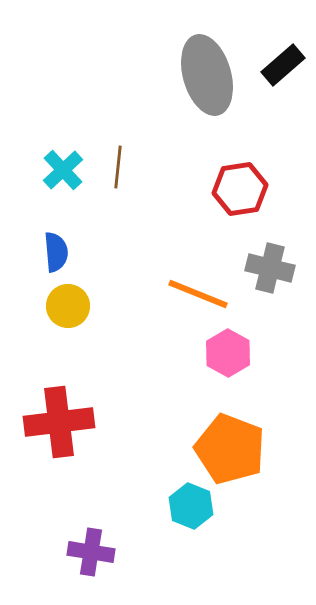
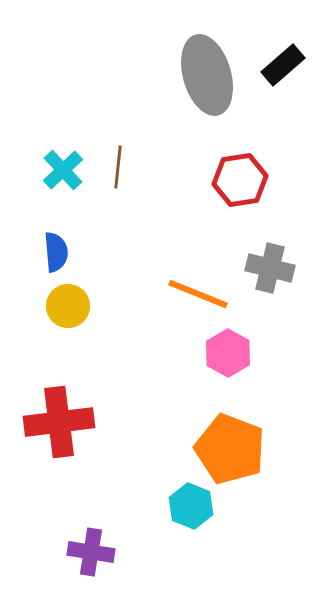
red hexagon: moved 9 px up
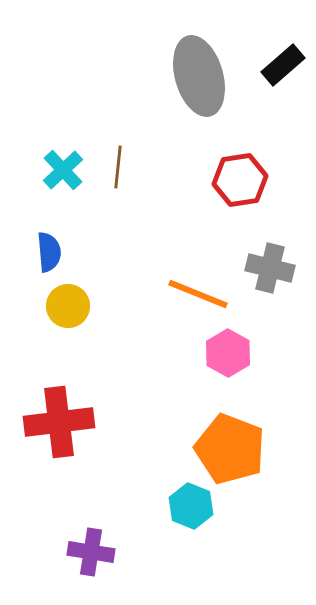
gray ellipse: moved 8 px left, 1 px down
blue semicircle: moved 7 px left
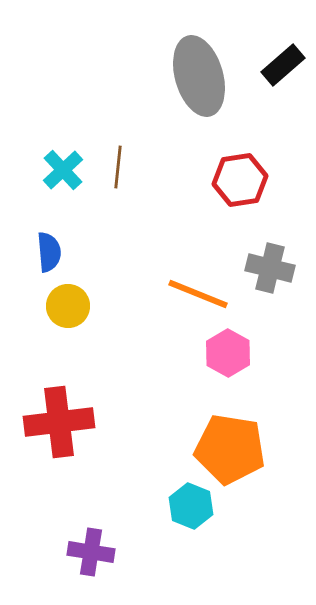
orange pentagon: rotated 12 degrees counterclockwise
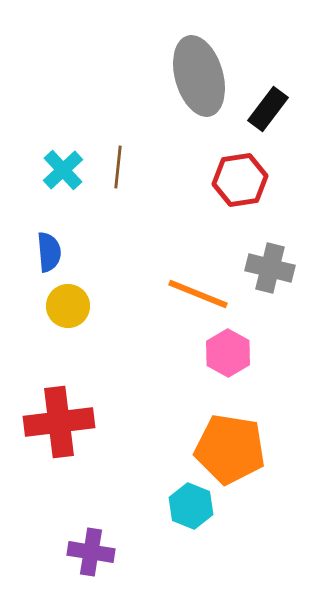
black rectangle: moved 15 px left, 44 px down; rotated 12 degrees counterclockwise
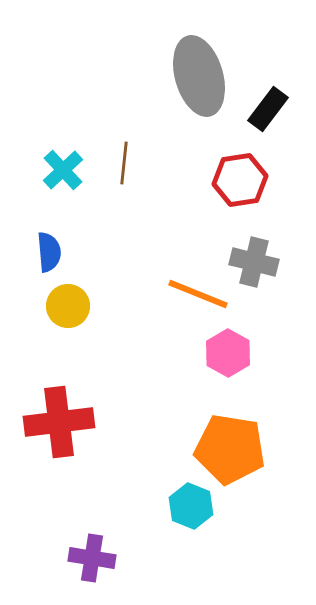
brown line: moved 6 px right, 4 px up
gray cross: moved 16 px left, 6 px up
purple cross: moved 1 px right, 6 px down
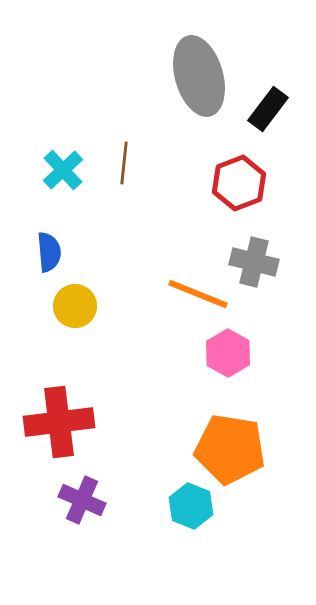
red hexagon: moved 1 px left, 3 px down; rotated 12 degrees counterclockwise
yellow circle: moved 7 px right
purple cross: moved 10 px left, 58 px up; rotated 15 degrees clockwise
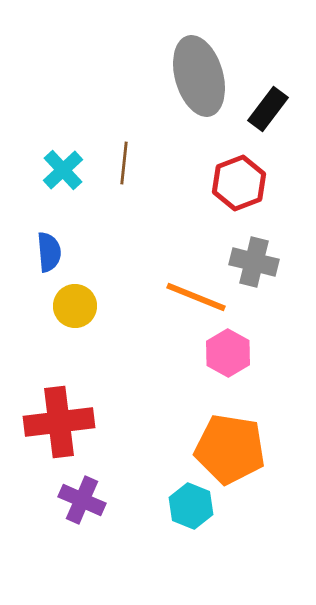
orange line: moved 2 px left, 3 px down
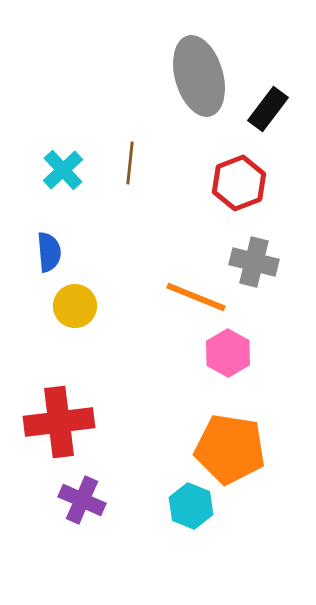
brown line: moved 6 px right
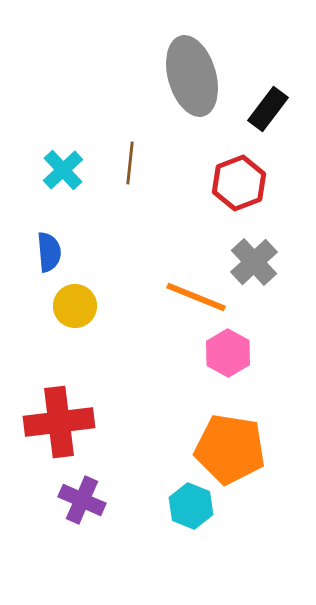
gray ellipse: moved 7 px left
gray cross: rotated 33 degrees clockwise
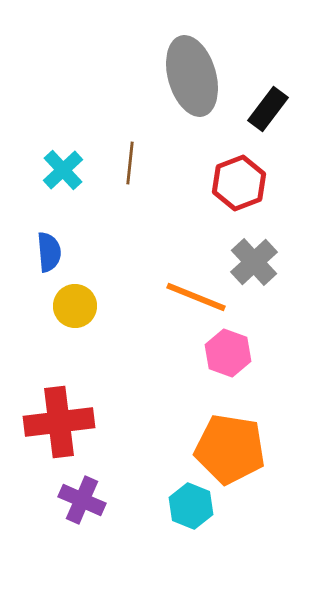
pink hexagon: rotated 9 degrees counterclockwise
